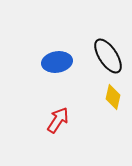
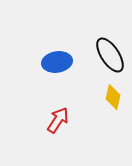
black ellipse: moved 2 px right, 1 px up
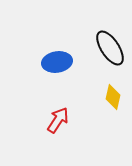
black ellipse: moved 7 px up
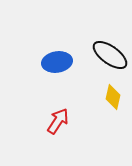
black ellipse: moved 7 px down; rotated 21 degrees counterclockwise
red arrow: moved 1 px down
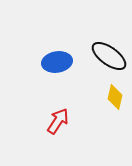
black ellipse: moved 1 px left, 1 px down
yellow diamond: moved 2 px right
